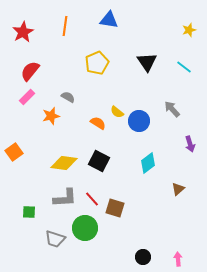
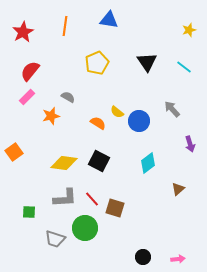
pink arrow: rotated 88 degrees clockwise
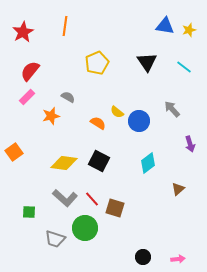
blue triangle: moved 56 px right, 6 px down
gray L-shape: rotated 45 degrees clockwise
